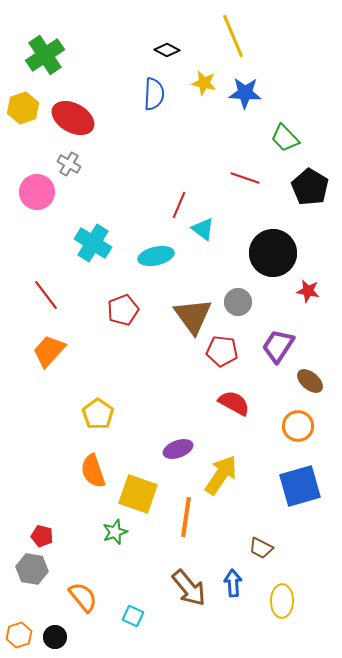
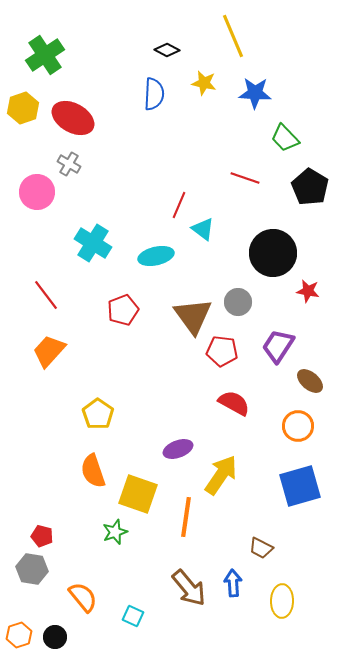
blue star at (245, 93): moved 10 px right
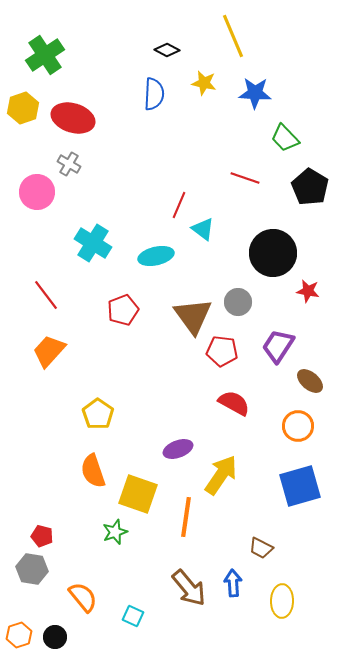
red ellipse at (73, 118): rotated 12 degrees counterclockwise
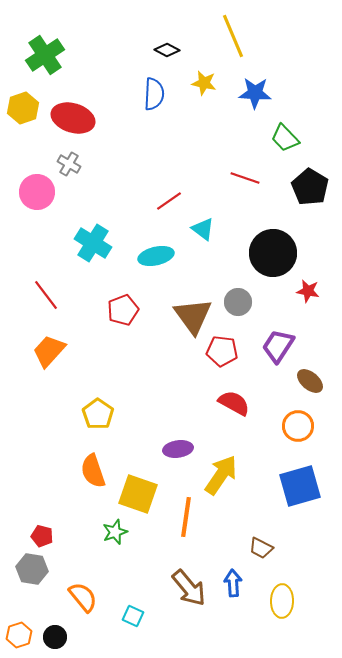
red line at (179, 205): moved 10 px left, 4 px up; rotated 32 degrees clockwise
purple ellipse at (178, 449): rotated 12 degrees clockwise
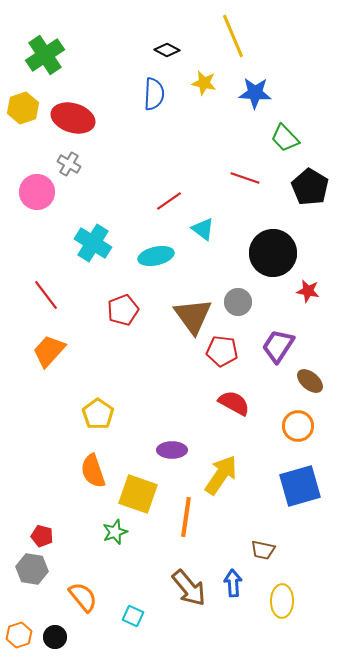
purple ellipse at (178, 449): moved 6 px left, 1 px down; rotated 8 degrees clockwise
brown trapezoid at (261, 548): moved 2 px right, 2 px down; rotated 15 degrees counterclockwise
